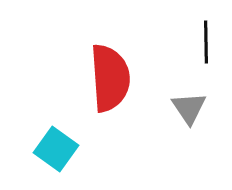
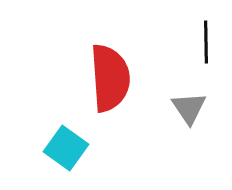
cyan square: moved 10 px right, 1 px up
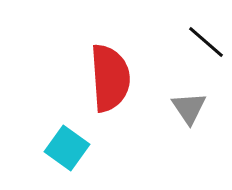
black line: rotated 48 degrees counterclockwise
cyan square: moved 1 px right
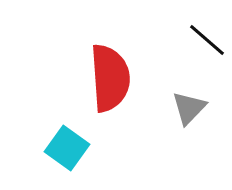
black line: moved 1 px right, 2 px up
gray triangle: rotated 18 degrees clockwise
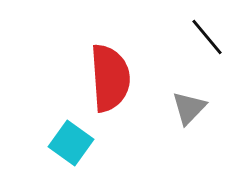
black line: moved 3 px up; rotated 9 degrees clockwise
cyan square: moved 4 px right, 5 px up
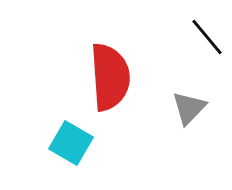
red semicircle: moved 1 px up
cyan square: rotated 6 degrees counterclockwise
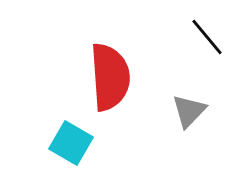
gray triangle: moved 3 px down
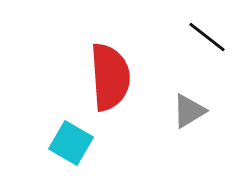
black line: rotated 12 degrees counterclockwise
gray triangle: rotated 15 degrees clockwise
